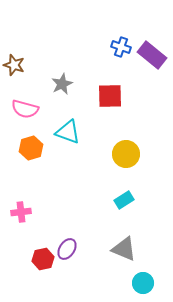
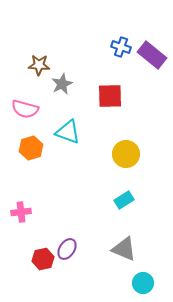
brown star: moved 25 px right; rotated 15 degrees counterclockwise
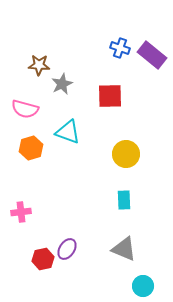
blue cross: moved 1 px left, 1 px down
cyan rectangle: rotated 60 degrees counterclockwise
cyan circle: moved 3 px down
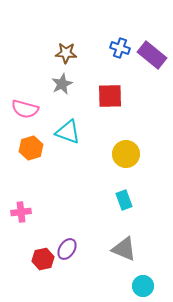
brown star: moved 27 px right, 12 px up
cyan rectangle: rotated 18 degrees counterclockwise
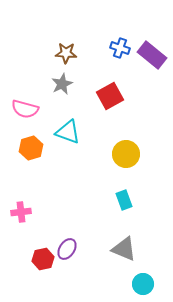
red square: rotated 28 degrees counterclockwise
cyan circle: moved 2 px up
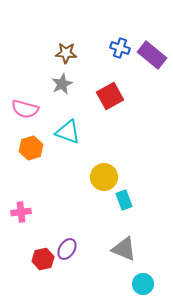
yellow circle: moved 22 px left, 23 px down
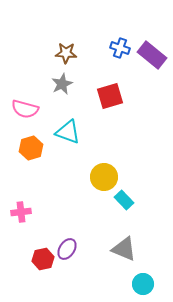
red square: rotated 12 degrees clockwise
cyan rectangle: rotated 24 degrees counterclockwise
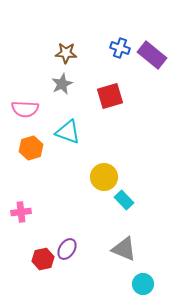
pink semicircle: rotated 12 degrees counterclockwise
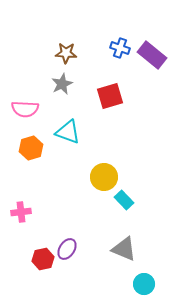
cyan circle: moved 1 px right
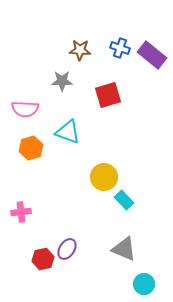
brown star: moved 14 px right, 3 px up
gray star: moved 3 px up; rotated 25 degrees clockwise
red square: moved 2 px left, 1 px up
